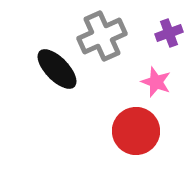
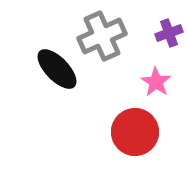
pink star: rotated 12 degrees clockwise
red circle: moved 1 px left, 1 px down
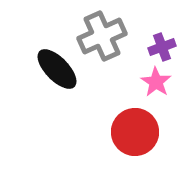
purple cross: moved 7 px left, 14 px down
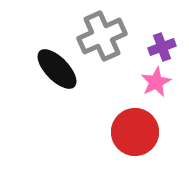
pink star: rotated 12 degrees clockwise
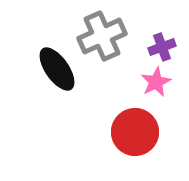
black ellipse: rotated 9 degrees clockwise
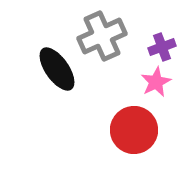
red circle: moved 1 px left, 2 px up
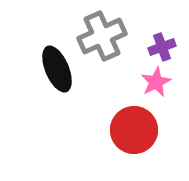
black ellipse: rotated 12 degrees clockwise
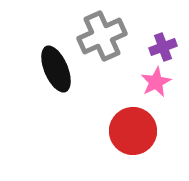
purple cross: moved 1 px right
black ellipse: moved 1 px left
red circle: moved 1 px left, 1 px down
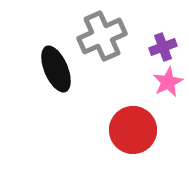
pink star: moved 12 px right
red circle: moved 1 px up
